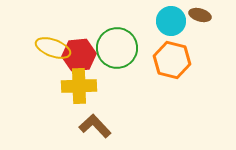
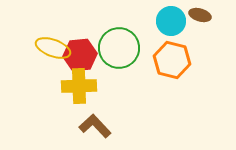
green circle: moved 2 px right
red hexagon: moved 1 px right
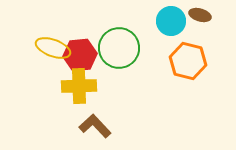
orange hexagon: moved 16 px right, 1 px down
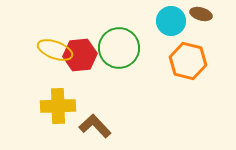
brown ellipse: moved 1 px right, 1 px up
yellow ellipse: moved 2 px right, 2 px down
yellow cross: moved 21 px left, 20 px down
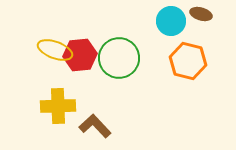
green circle: moved 10 px down
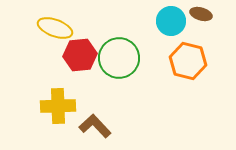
yellow ellipse: moved 22 px up
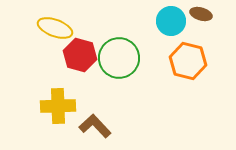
red hexagon: rotated 20 degrees clockwise
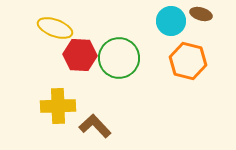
red hexagon: rotated 12 degrees counterclockwise
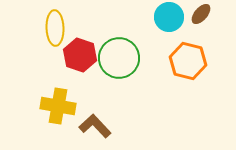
brown ellipse: rotated 65 degrees counterclockwise
cyan circle: moved 2 px left, 4 px up
yellow ellipse: rotated 68 degrees clockwise
red hexagon: rotated 16 degrees clockwise
yellow cross: rotated 12 degrees clockwise
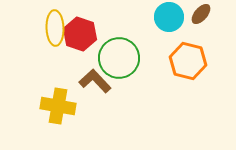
red hexagon: moved 21 px up
brown L-shape: moved 45 px up
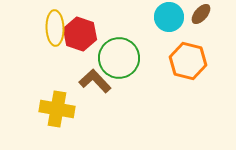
yellow cross: moved 1 px left, 3 px down
